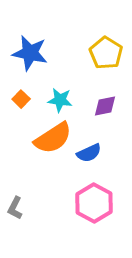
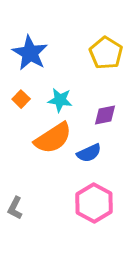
blue star: rotated 18 degrees clockwise
purple diamond: moved 9 px down
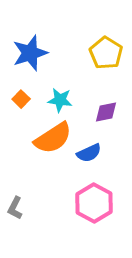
blue star: rotated 24 degrees clockwise
purple diamond: moved 1 px right, 3 px up
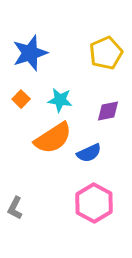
yellow pentagon: rotated 16 degrees clockwise
purple diamond: moved 2 px right, 1 px up
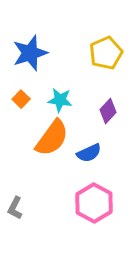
purple diamond: rotated 35 degrees counterclockwise
orange semicircle: moved 1 px left; rotated 21 degrees counterclockwise
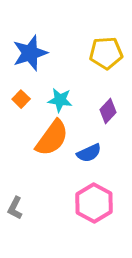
yellow pentagon: rotated 20 degrees clockwise
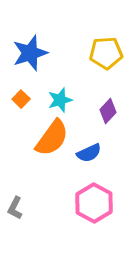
cyan star: rotated 25 degrees counterclockwise
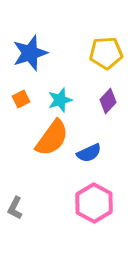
orange square: rotated 18 degrees clockwise
purple diamond: moved 10 px up
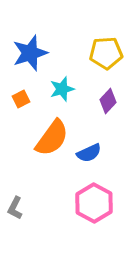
cyan star: moved 2 px right, 11 px up
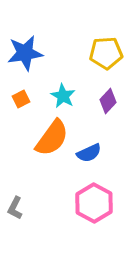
blue star: moved 5 px left; rotated 9 degrees clockwise
cyan star: moved 1 px right, 7 px down; rotated 25 degrees counterclockwise
